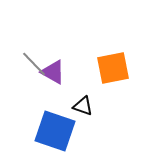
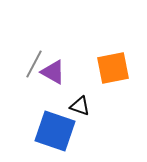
gray line: rotated 72 degrees clockwise
black triangle: moved 3 px left
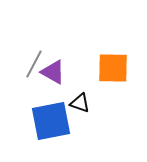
orange square: rotated 12 degrees clockwise
black triangle: moved 3 px up
blue square: moved 4 px left, 10 px up; rotated 30 degrees counterclockwise
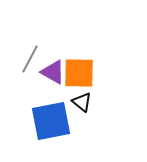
gray line: moved 4 px left, 5 px up
orange square: moved 34 px left, 5 px down
black triangle: moved 2 px right, 1 px up; rotated 20 degrees clockwise
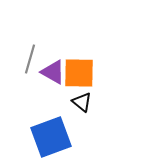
gray line: rotated 12 degrees counterclockwise
blue square: moved 16 px down; rotated 9 degrees counterclockwise
